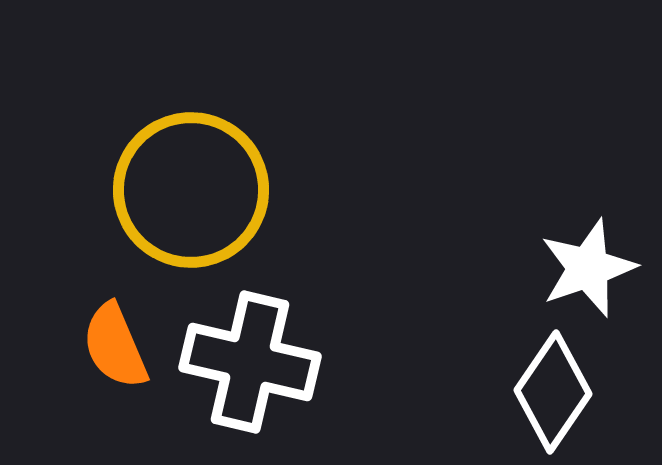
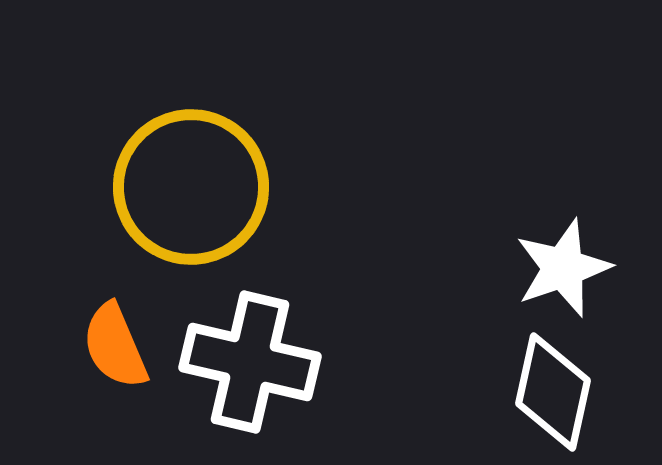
yellow circle: moved 3 px up
white star: moved 25 px left
white diamond: rotated 22 degrees counterclockwise
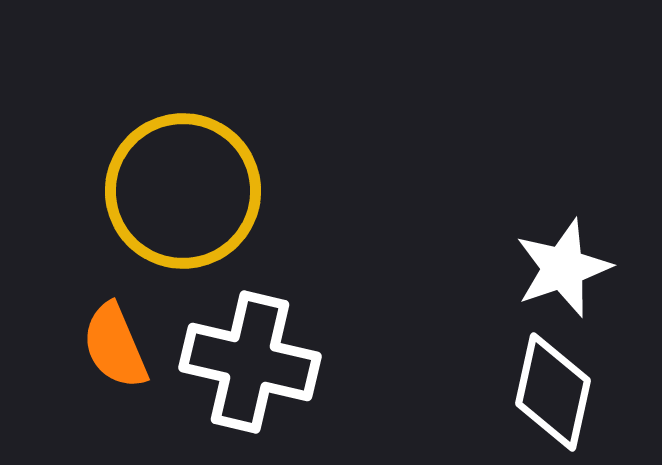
yellow circle: moved 8 px left, 4 px down
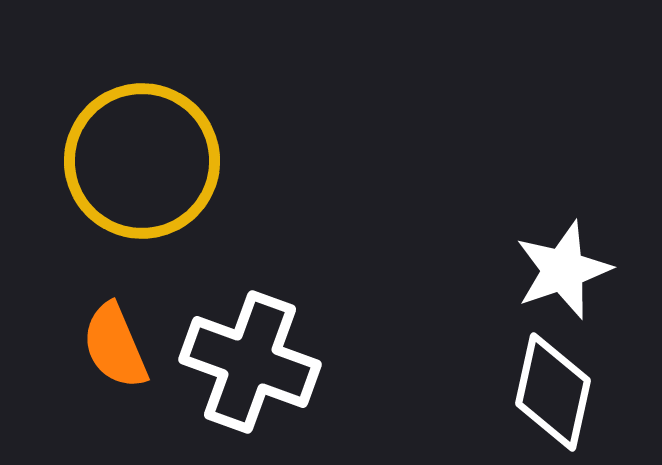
yellow circle: moved 41 px left, 30 px up
white star: moved 2 px down
white cross: rotated 7 degrees clockwise
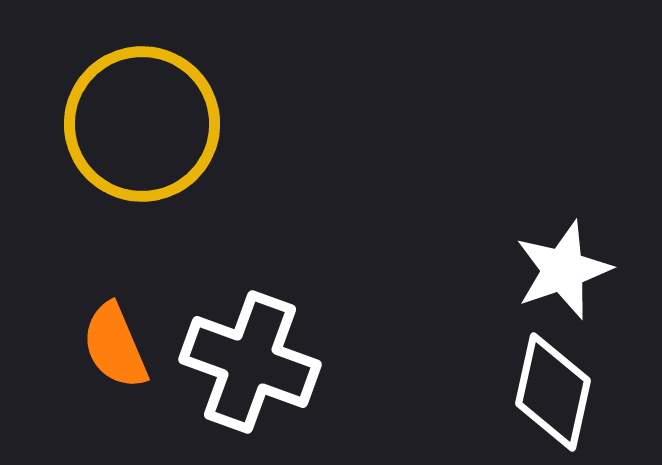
yellow circle: moved 37 px up
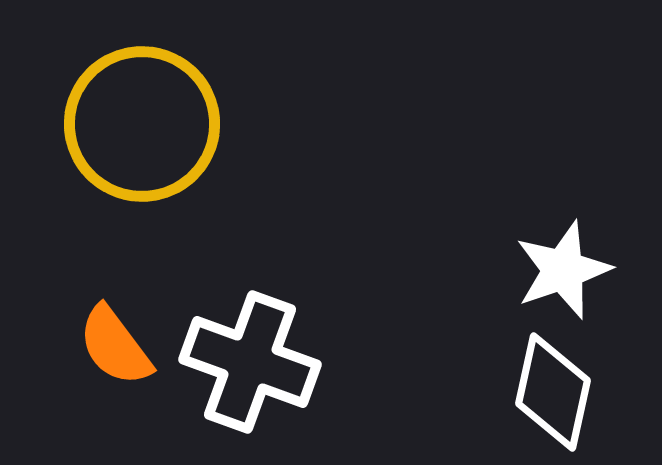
orange semicircle: rotated 14 degrees counterclockwise
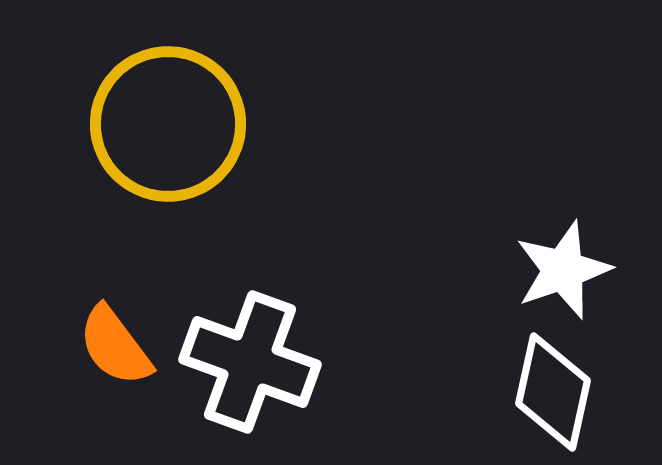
yellow circle: moved 26 px right
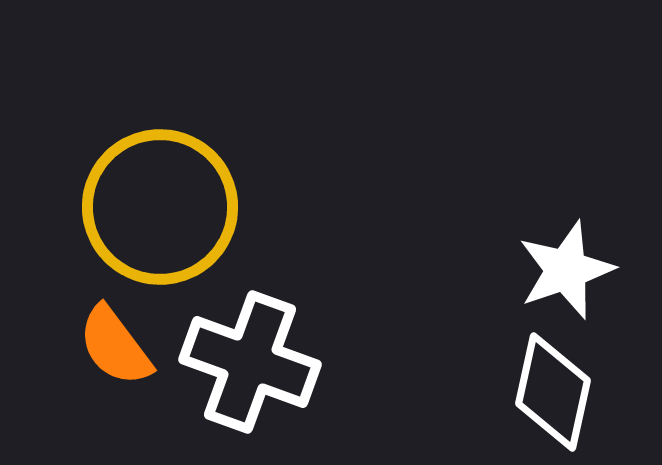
yellow circle: moved 8 px left, 83 px down
white star: moved 3 px right
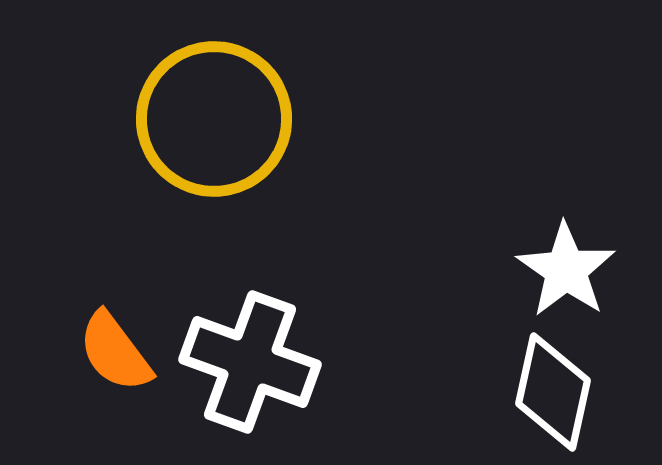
yellow circle: moved 54 px right, 88 px up
white star: rotated 18 degrees counterclockwise
orange semicircle: moved 6 px down
